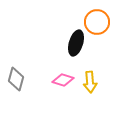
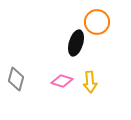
pink diamond: moved 1 px left, 1 px down
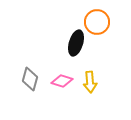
gray diamond: moved 14 px right
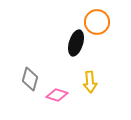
pink diamond: moved 5 px left, 14 px down
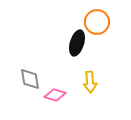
black ellipse: moved 1 px right
gray diamond: rotated 25 degrees counterclockwise
pink diamond: moved 2 px left
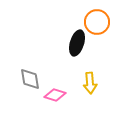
yellow arrow: moved 1 px down
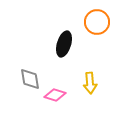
black ellipse: moved 13 px left, 1 px down
